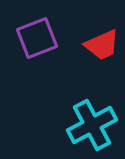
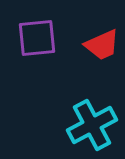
purple square: rotated 15 degrees clockwise
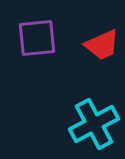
cyan cross: moved 2 px right, 1 px up
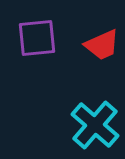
cyan cross: moved 1 px right, 1 px down; rotated 21 degrees counterclockwise
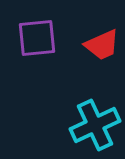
cyan cross: rotated 24 degrees clockwise
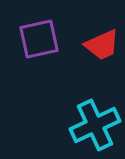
purple square: moved 2 px right, 1 px down; rotated 6 degrees counterclockwise
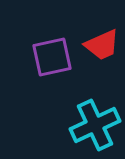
purple square: moved 13 px right, 18 px down
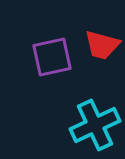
red trapezoid: rotated 39 degrees clockwise
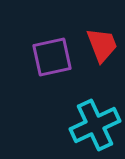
red trapezoid: rotated 126 degrees counterclockwise
